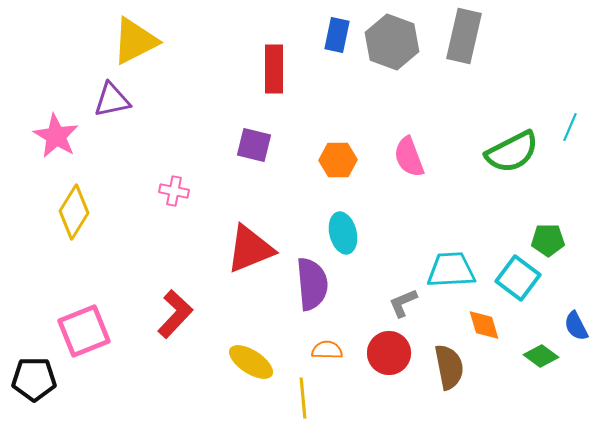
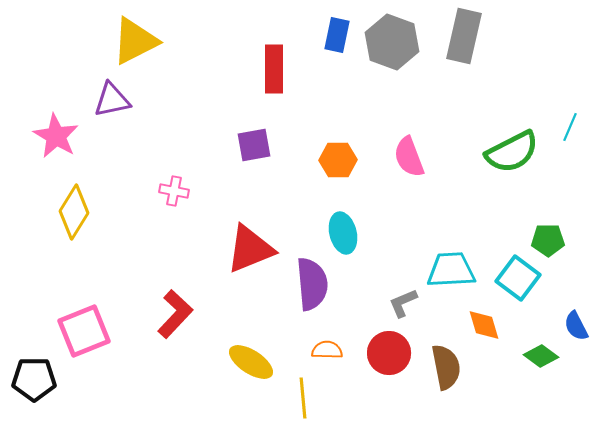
purple square: rotated 24 degrees counterclockwise
brown semicircle: moved 3 px left
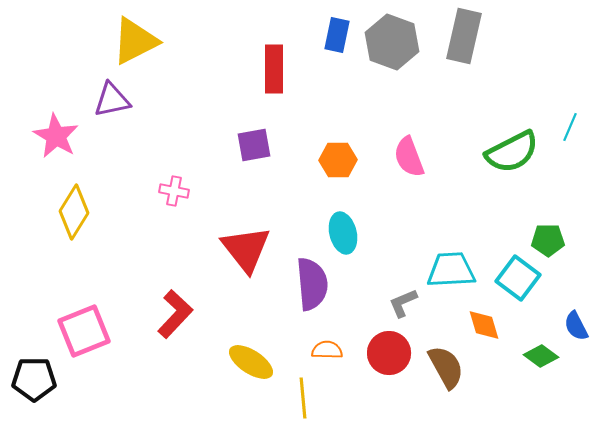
red triangle: moved 4 px left; rotated 46 degrees counterclockwise
brown semicircle: rotated 18 degrees counterclockwise
